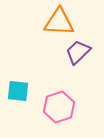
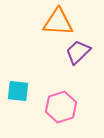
orange triangle: moved 1 px left
pink hexagon: moved 2 px right
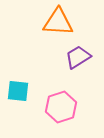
purple trapezoid: moved 5 px down; rotated 12 degrees clockwise
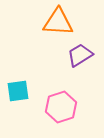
purple trapezoid: moved 2 px right, 2 px up
cyan square: rotated 15 degrees counterclockwise
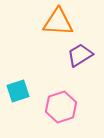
cyan square: rotated 10 degrees counterclockwise
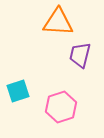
purple trapezoid: rotated 44 degrees counterclockwise
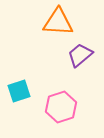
purple trapezoid: rotated 36 degrees clockwise
cyan square: moved 1 px right
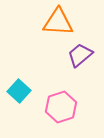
cyan square: rotated 30 degrees counterclockwise
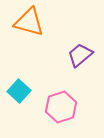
orange triangle: moved 29 px left; rotated 12 degrees clockwise
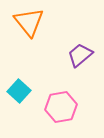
orange triangle: rotated 36 degrees clockwise
pink hexagon: rotated 8 degrees clockwise
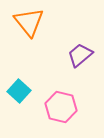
pink hexagon: rotated 24 degrees clockwise
